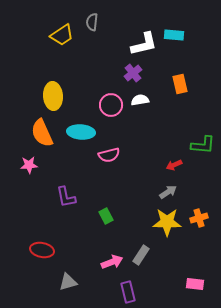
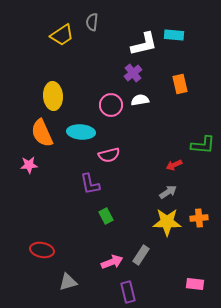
purple L-shape: moved 24 px right, 13 px up
orange cross: rotated 12 degrees clockwise
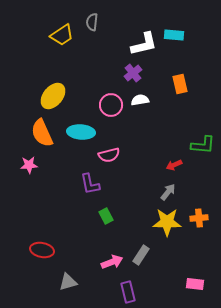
yellow ellipse: rotated 44 degrees clockwise
gray arrow: rotated 18 degrees counterclockwise
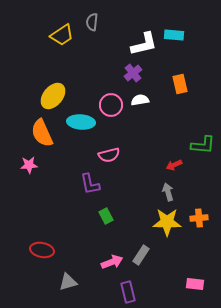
cyan ellipse: moved 10 px up
gray arrow: rotated 54 degrees counterclockwise
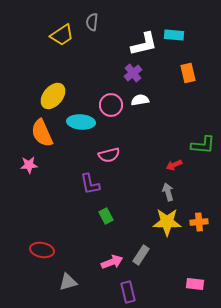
orange rectangle: moved 8 px right, 11 px up
orange cross: moved 4 px down
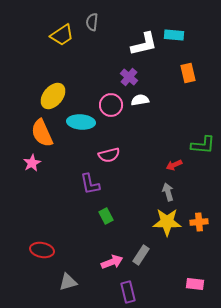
purple cross: moved 4 px left, 4 px down; rotated 12 degrees counterclockwise
pink star: moved 3 px right, 2 px up; rotated 24 degrees counterclockwise
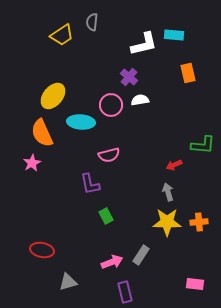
purple rectangle: moved 3 px left
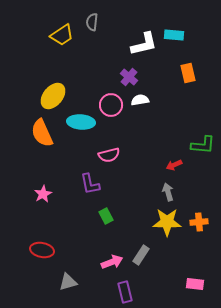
pink star: moved 11 px right, 31 px down
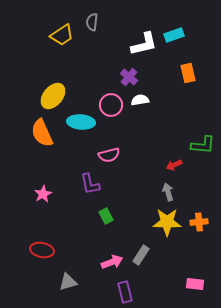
cyan rectangle: rotated 24 degrees counterclockwise
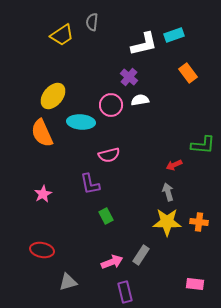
orange rectangle: rotated 24 degrees counterclockwise
orange cross: rotated 12 degrees clockwise
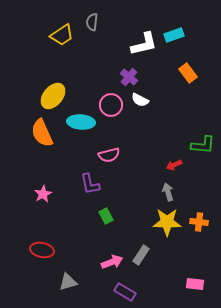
white semicircle: rotated 144 degrees counterclockwise
purple rectangle: rotated 45 degrees counterclockwise
